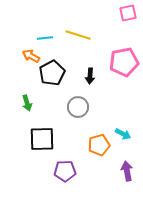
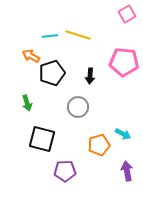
pink square: moved 1 px left, 1 px down; rotated 18 degrees counterclockwise
cyan line: moved 5 px right, 2 px up
pink pentagon: rotated 16 degrees clockwise
black pentagon: rotated 10 degrees clockwise
black square: rotated 16 degrees clockwise
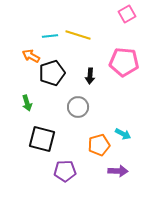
purple arrow: moved 9 px left; rotated 102 degrees clockwise
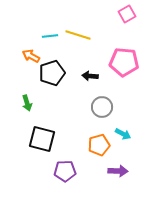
black arrow: rotated 91 degrees clockwise
gray circle: moved 24 px right
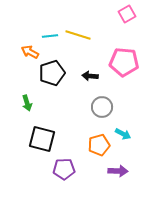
orange arrow: moved 1 px left, 4 px up
purple pentagon: moved 1 px left, 2 px up
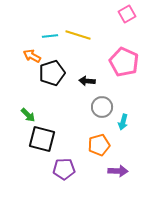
orange arrow: moved 2 px right, 4 px down
pink pentagon: rotated 20 degrees clockwise
black arrow: moved 3 px left, 5 px down
green arrow: moved 1 px right, 12 px down; rotated 28 degrees counterclockwise
cyan arrow: moved 12 px up; rotated 77 degrees clockwise
